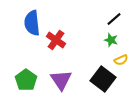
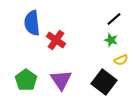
black square: moved 1 px right, 3 px down
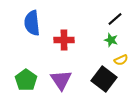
black line: moved 1 px right
red cross: moved 8 px right; rotated 36 degrees counterclockwise
black square: moved 3 px up
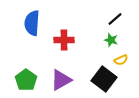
blue semicircle: rotated 10 degrees clockwise
purple triangle: rotated 35 degrees clockwise
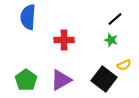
blue semicircle: moved 4 px left, 6 px up
yellow semicircle: moved 3 px right, 5 px down
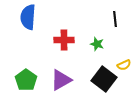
black line: rotated 56 degrees counterclockwise
green star: moved 14 px left, 4 px down
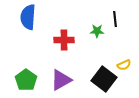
green star: moved 13 px up; rotated 16 degrees counterclockwise
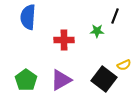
black line: moved 3 px up; rotated 28 degrees clockwise
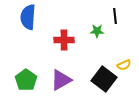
black line: rotated 28 degrees counterclockwise
